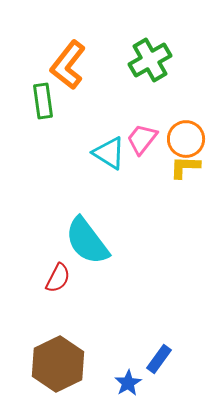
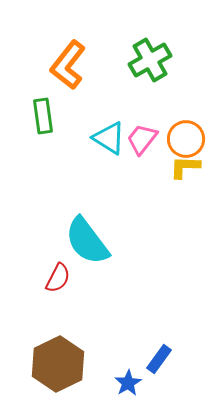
green rectangle: moved 15 px down
cyan triangle: moved 15 px up
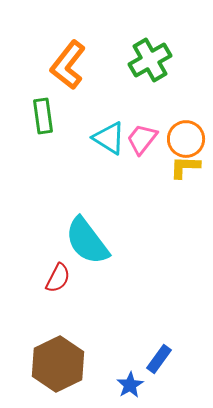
blue star: moved 2 px right, 2 px down
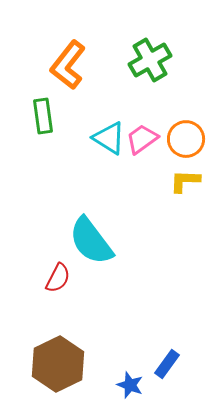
pink trapezoid: rotated 16 degrees clockwise
yellow L-shape: moved 14 px down
cyan semicircle: moved 4 px right
blue rectangle: moved 8 px right, 5 px down
blue star: rotated 20 degrees counterclockwise
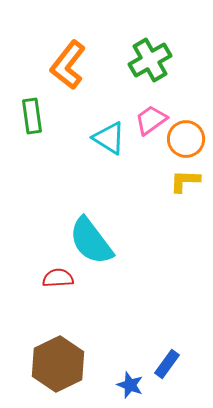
green rectangle: moved 11 px left
pink trapezoid: moved 9 px right, 19 px up
red semicircle: rotated 120 degrees counterclockwise
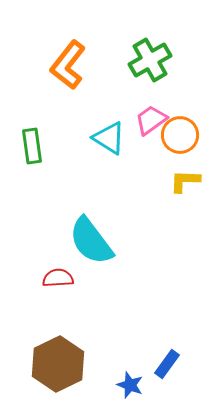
green rectangle: moved 30 px down
orange circle: moved 6 px left, 4 px up
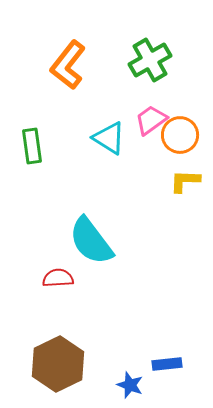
blue rectangle: rotated 48 degrees clockwise
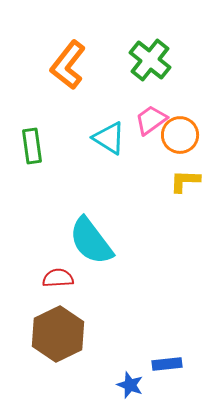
green cross: rotated 21 degrees counterclockwise
brown hexagon: moved 30 px up
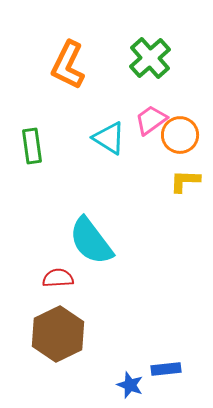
green cross: moved 2 px up; rotated 9 degrees clockwise
orange L-shape: rotated 12 degrees counterclockwise
blue rectangle: moved 1 px left, 5 px down
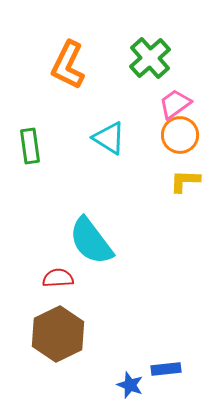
pink trapezoid: moved 24 px right, 16 px up
green rectangle: moved 2 px left
